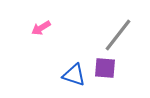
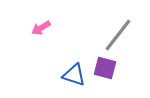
purple square: rotated 10 degrees clockwise
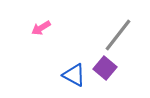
purple square: rotated 25 degrees clockwise
blue triangle: rotated 10 degrees clockwise
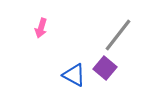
pink arrow: rotated 42 degrees counterclockwise
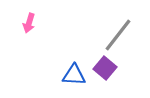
pink arrow: moved 12 px left, 5 px up
blue triangle: rotated 25 degrees counterclockwise
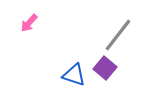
pink arrow: rotated 24 degrees clockwise
blue triangle: rotated 15 degrees clockwise
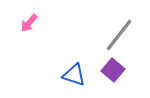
gray line: moved 1 px right
purple square: moved 8 px right, 2 px down
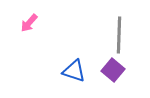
gray line: rotated 36 degrees counterclockwise
blue triangle: moved 4 px up
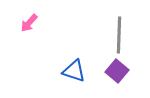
purple square: moved 4 px right, 1 px down
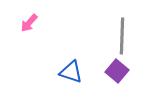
gray line: moved 3 px right, 1 px down
blue triangle: moved 3 px left, 1 px down
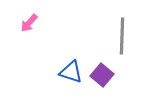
purple square: moved 15 px left, 4 px down
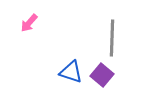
gray line: moved 10 px left, 2 px down
